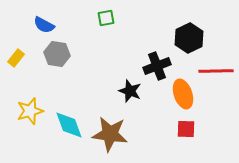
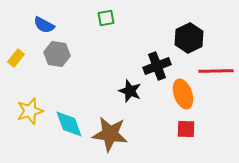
cyan diamond: moved 1 px up
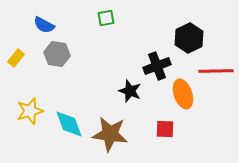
red square: moved 21 px left
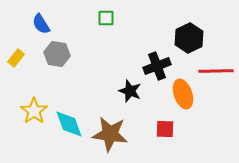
green square: rotated 12 degrees clockwise
blue semicircle: moved 3 px left, 1 px up; rotated 30 degrees clockwise
yellow star: moved 4 px right; rotated 20 degrees counterclockwise
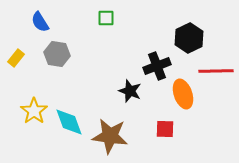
blue semicircle: moved 1 px left, 2 px up
cyan diamond: moved 2 px up
brown star: moved 2 px down
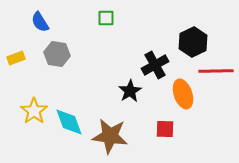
black hexagon: moved 4 px right, 4 px down
yellow rectangle: rotated 30 degrees clockwise
black cross: moved 2 px left, 1 px up; rotated 8 degrees counterclockwise
black star: rotated 20 degrees clockwise
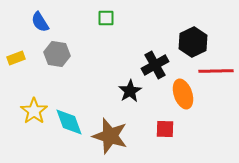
brown star: rotated 9 degrees clockwise
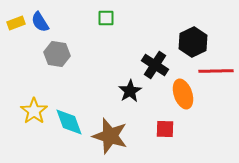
yellow rectangle: moved 35 px up
black cross: rotated 28 degrees counterclockwise
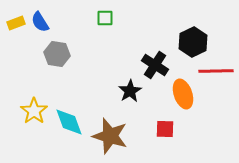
green square: moved 1 px left
